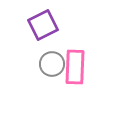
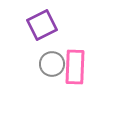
purple square: moved 1 px left
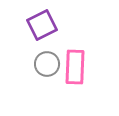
gray circle: moved 5 px left
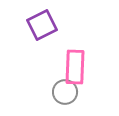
gray circle: moved 18 px right, 28 px down
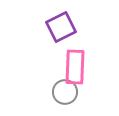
purple square: moved 19 px right, 2 px down
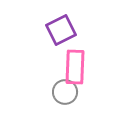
purple square: moved 3 px down
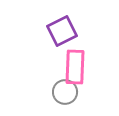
purple square: moved 1 px right, 1 px down
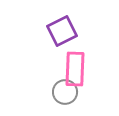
pink rectangle: moved 2 px down
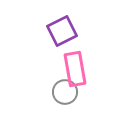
pink rectangle: rotated 12 degrees counterclockwise
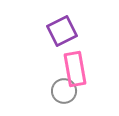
gray circle: moved 1 px left, 1 px up
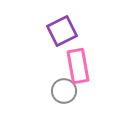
pink rectangle: moved 3 px right, 3 px up
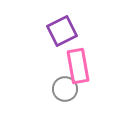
gray circle: moved 1 px right, 2 px up
